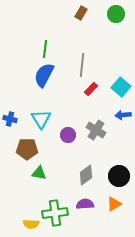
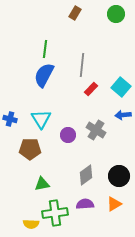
brown rectangle: moved 6 px left
brown pentagon: moved 3 px right
green triangle: moved 3 px right, 11 px down; rotated 21 degrees counterclockwise
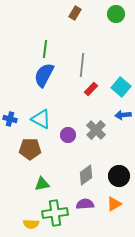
cyan triangle: rotated 30 degrees counterclockwise
gray cross: rotated 12 degrees clockwise
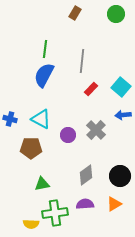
gray line: moved 4 px up
brown pentagon: moved 1 px right, 1 px up
black circle: moved 1 px right
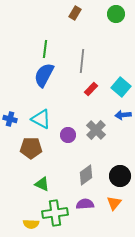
green triangle: rotated 35 degrees clockwise
orange triangle: moved 1 px up; rotated 21 degrees counterclockwise
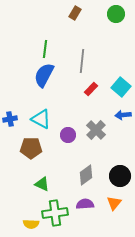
blue cross: rotated 24 degrees counterclockwise
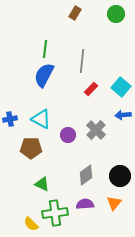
yellow semicircle: rotated 42 degrees clockwise
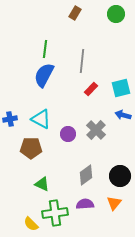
cyan square: moved 1 px down; rotated 36 degrees clockwise
blue arrow: rotated 21 degrees clockwise
purple circle: moved 1 px up
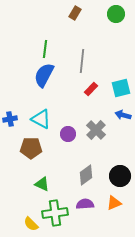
orange triangle: rotated 28 degrees clockwise
